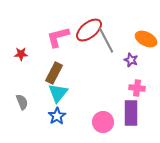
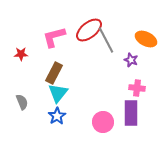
pink L-shape: moved 4 px left
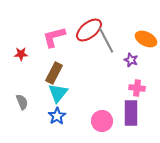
pink circle: moved 1 px left, 1 px up
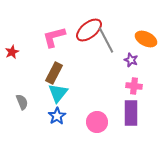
red star: moved 9 px left, 2 px up; rotated 24 degrees counterclockwise
pink cross: moved 3 px left, 2 px up
pink circle: moved 5 px left, 1 px down
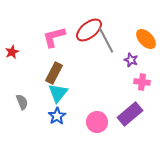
orange ellipse: rotated 20 degrees clockwise
pink cross: moved 8 px right, 4 px up
purple rectangle: moved 1 px left, 1 px down; rotated 50 degrees clockwise
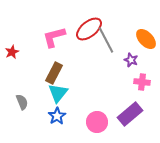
red ellipse: moved 1 px up
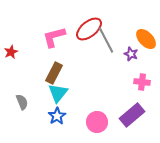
red star: moved 1 px left
purple star: moved 6 px up
purple rectangle: moved 2 px right, 1 px down
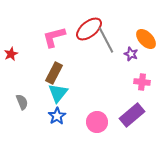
red star: moved 2 px down
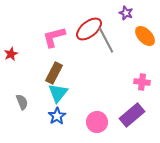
orange ellipse: moved 1 px left, 3 px up
purple star: moved 5 px left, 41 px up
